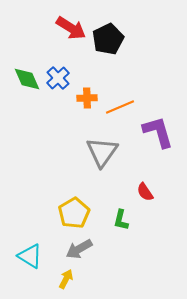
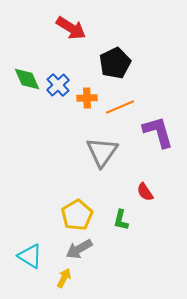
black pentagon: moved 7 px right, 24 px down
blue cross: moved 7 px down
yellow pentagon: moved 3 px right, 2 px down
yellow arrow: moved 2 px left, 1 px up
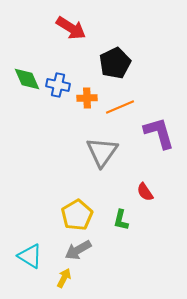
blue cross: rotated 35 degrees counterclockwise
purple L-shape: moved 1 px right, 1 px down
gray arrow: moved 1 px left, 1 px down
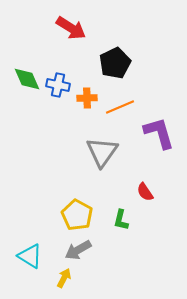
yellow pentagon: rotated 12 degrees counterclockwise
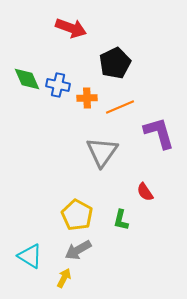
red arrow: rotated 12 degrees counterclockwise
